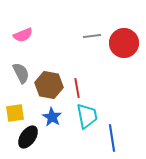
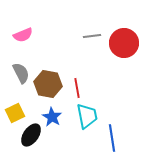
brown hexagon: moved 1 px left, 1 px up
yellow square: rotated 18 degrees counterclockwise
black ellipse: moved 3 px right, 2 px up
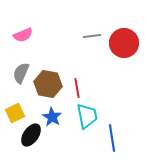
gray semicircle: rotated 130 degrees counterclockwise
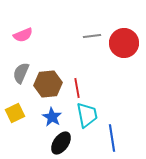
brown hexagon: rotated 16 degrees counterclockwise
cyan trapezoid: moved 1 px up
black ellipse: moved 30 px right, 8 px down
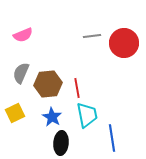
black ellipse: rotated 30 degrees counterclockwise
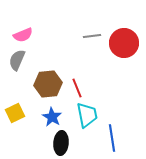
gray semicircle: moved 4 px left, 13 px up
red line: rotated 12 degrees counterclockwise
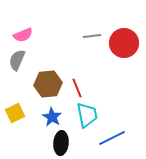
blue line: rotated 72 degrees clockwise
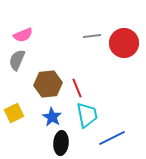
yellow square: moved 1 px left
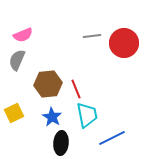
red line: moved 1 px left, 1 px down
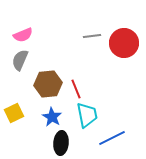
gray semicircle: moved 3 px right
